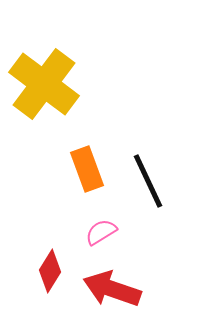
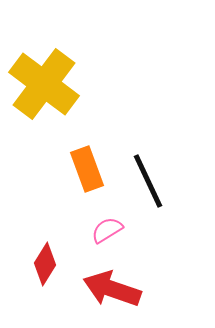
pink semicircle: moved 6 px right, 2 px up
red diamond: moved 5 px left, 7 px up
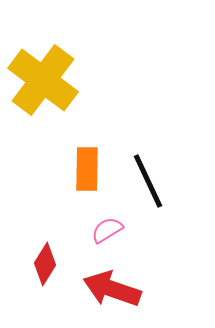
yellow cross: moved 1 px left, 4 px up
orange rectangle: rotated 21 degrees clockwise
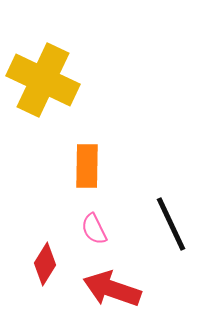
yellow cross: rotated 12 degrees counterclockwise
orange rectangle: moved 3 px up
black line: moved 23 px right, 43 px down
pink semicircle: moved 13 px left, 1 px up; rotated 84 degrees counterclockwise
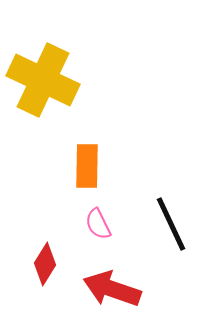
pink semicircle: moved 4 px right, 5 px up
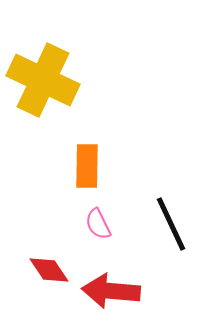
red diamond: moved 4 px right, 6 px down; rotated 66 degrees counterclockwise
red arrow: moved 1 px left, 2 px down; rotated 14 degrees counterclockwise
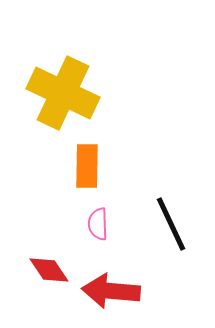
yellow cross: moved 20 px right, 13 px down
pink semicircle: rotated 24 degrees clockwise
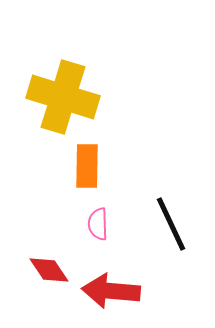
yellow cross: moved 4 px down; rotated 8 degrees counterclockwise
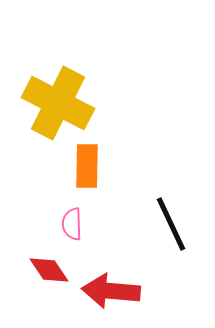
yellow cross: moved 5 px left, 6 px down; rotated 10 degrees clockwise
pink semicircle: moved 26 px left
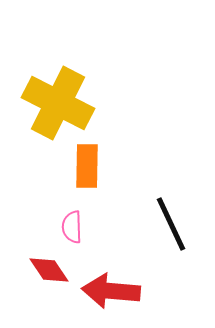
pink semicircle: moved 3 px down
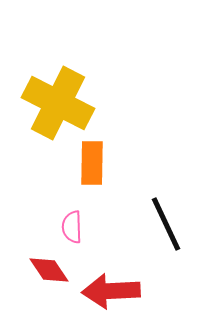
orange rectangle: moved 5 px right, 3 px up
black line: moved 5 px left
red arrow: rotated 8 degrees counterclockwise
